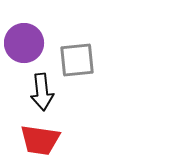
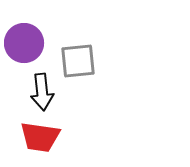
gray square: moved 1 px right, 1 px down
red trapezoid: moved 3 px up
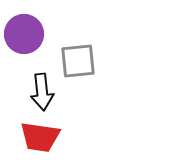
purple circle: moved 9 px up
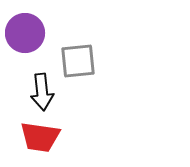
purple circle: moved 1 px right, 1 px up
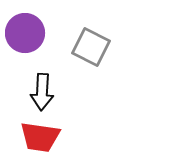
gray square: moved 13 px right, 14 px up; rotated 33 degrees clockwise
black arrow: rotated 9 degrees clockwise
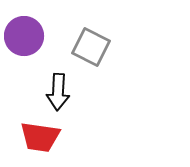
purple circle: moved 1 px left, 3 px down
black arrow: moved 16 px right
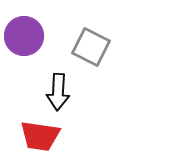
red trapezoid: moved 1 px up
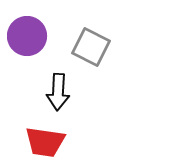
purple circle: moved 3 px right
red trapezoid: moved 5 px right, 6 px down
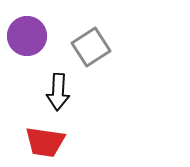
gray square: rotated 30 degrees clockwise
